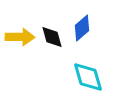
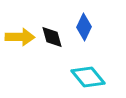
blue diamond: moved 2 px right, 1 px up; rotated 24 degrees counterclockwise
cyan diamond: rotated 24 degrees counterclockwise
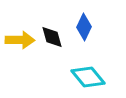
yellow arrow: moved 3 px down
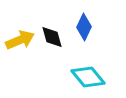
yellow arrow: rotated 24 degrees counterclockwise
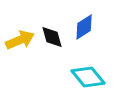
blue diamond: rotated 32 degrees clockwise
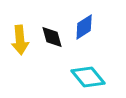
yellow arrow: rotated 108 degrees clockwise
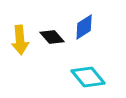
black diamond: rotated 25 degrees counterclockwise
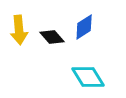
yellow arrow: moved 1 px left, 10 px up
cyan diamond: rotated 8 degrees clockwise
